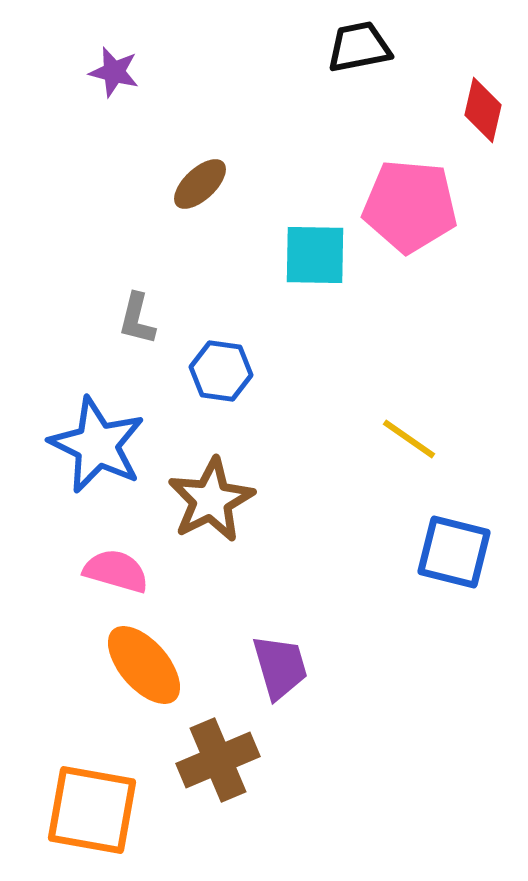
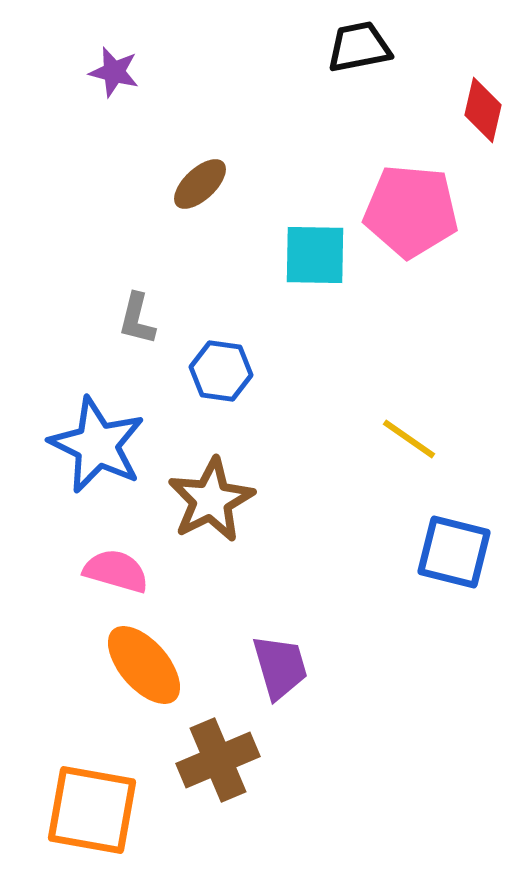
pink pentagon: moved 1 px right, 5 px down
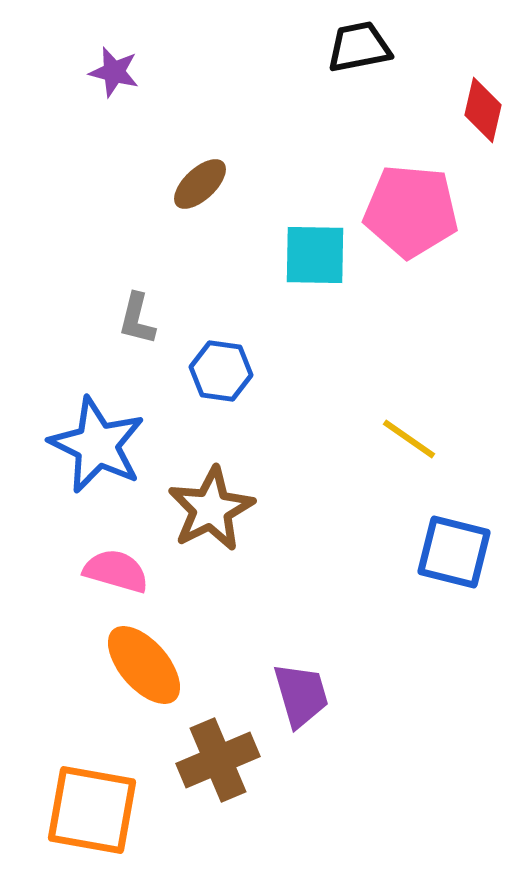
brown star: moved 9 px down
purple trapezoid: moved 21 px right, 28 px down
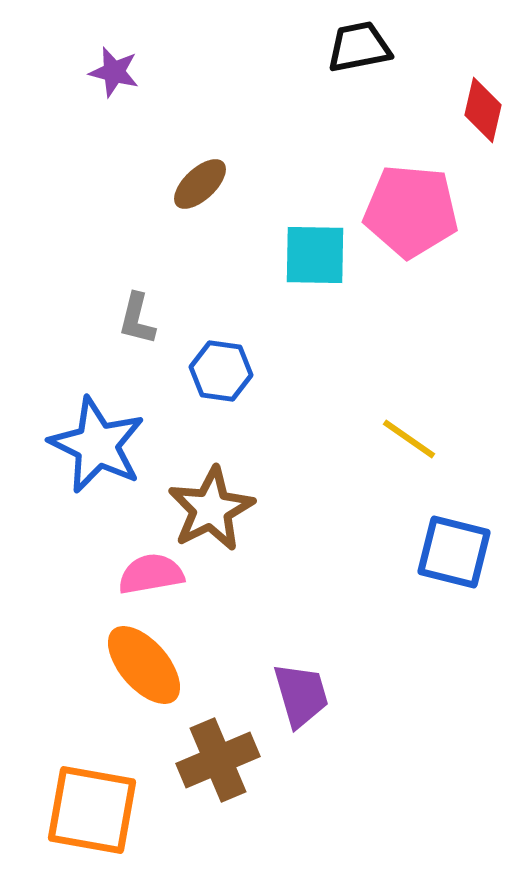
pink semicircle: moved 35 px right, 3 px down; rotated 26 degrees counterclockwise
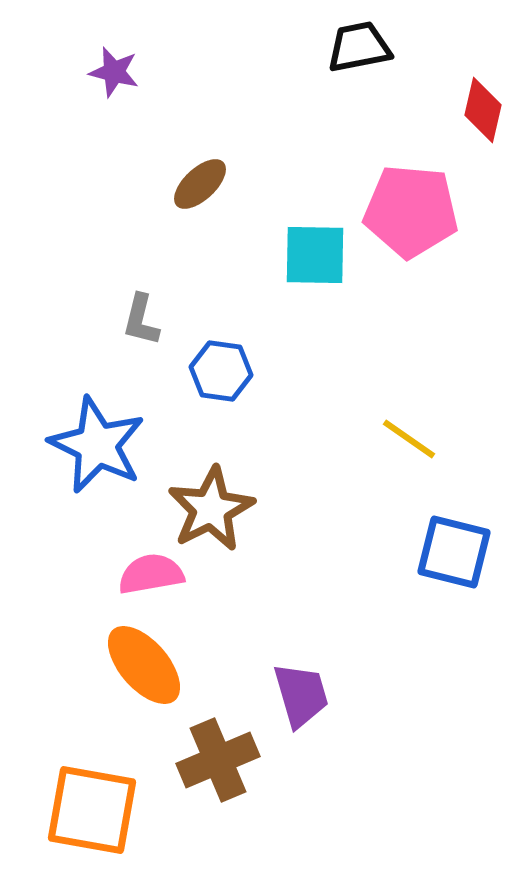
gray L-shape: moved 4 px right, 1 px down
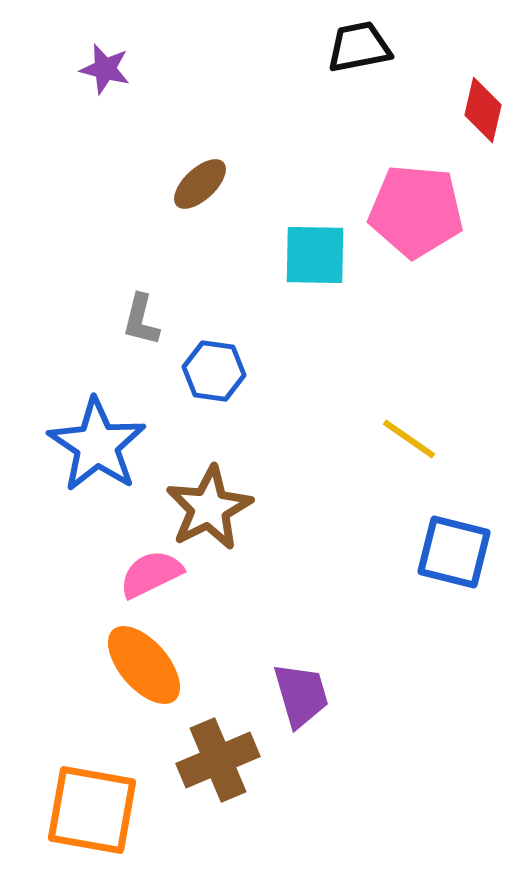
purple star: moved 9 px left, 3 px up
pink pentagon: moved 5 px right
blue hexagon: moved 7 px left
blue star: rotated 8 degrees clockwise
brown star: moved 2 px left, 1 px up
pink semicircle: rotated 16 degrees counterclockwise
